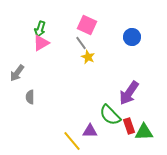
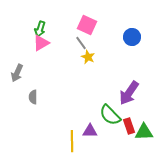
gray arrow: rotated 12 degrees counterclockwise
gray semicircle: moved 3 px right
yellow line: rotated 40 degrees clockwise
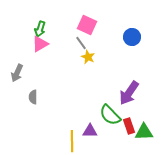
pink triangle: moved 1 px left, 1 px down
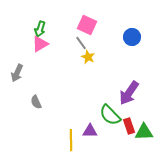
gray semicircle: moved 3 px right, 5 px down; rotated 24 degrees counterclockwise
yellow line: moved 1 px left, 1 px up
